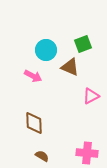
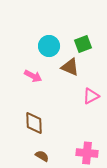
cyan circle: moved 3 px right, 4 px up
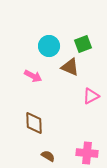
brown semicircle: moved 6 px right
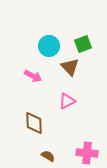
brown triangle: rotated 24 degrees clockwise
pink triangle: moved 24 px left, 5 px down
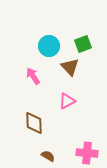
pink arrow: rotated 150 degrees counterclockwise
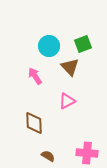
pink arrow: moved 2 px right
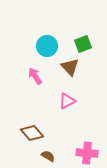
cyan circle: moved 2 px left
brown diamond: moved 2 px left, 10 px down; rotated 40 degrees counterclockwise
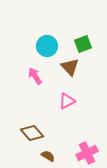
pink cross: rotated 30 degrees counterclockwise
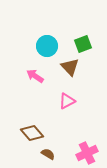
pink arrow: rotated 24 degrees counterclockwise
brown semicircle: moved 2 px up
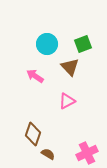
cyan circle: moved 2 px up
brown diamond: moved 1 px right, 1 px down; rotated 60 degrees clockwise
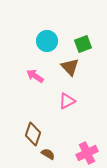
cyan circle: moved 3 px up
